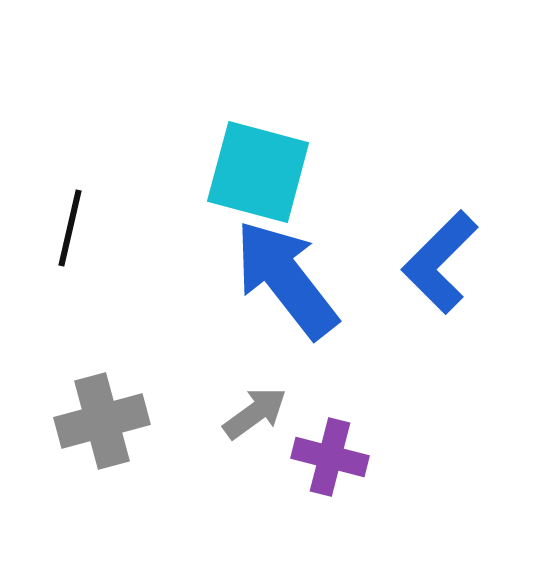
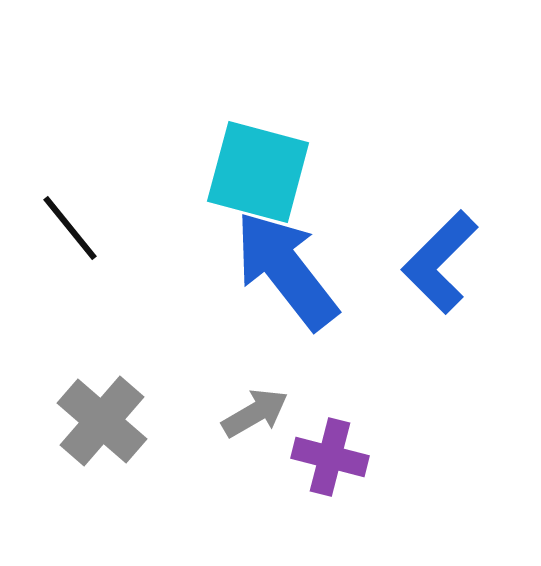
black line: rotated 52 degrees counterclockwise
blue arrow: moved 9 px up
gray arrow: rotated 6 degrees clockwise
gray cross: rotated 34 degrees counterclockwise
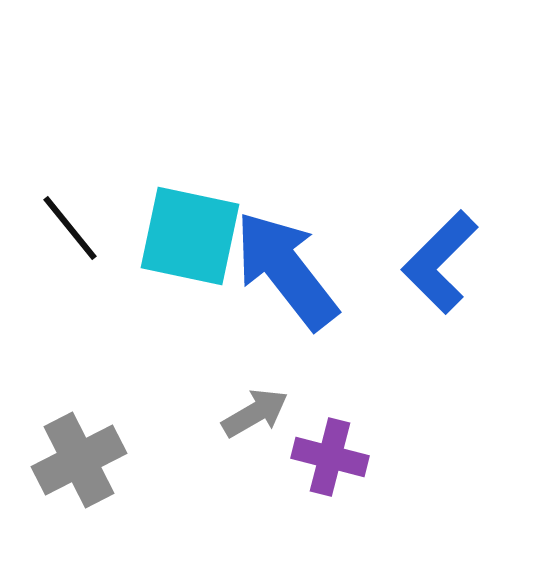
cyan square: moved 68 px left, 64 px down; rotated 3 degrees counterclockwise
gray cross: moved 23 px left, 39 px down; rotated 22 degrees clockwise
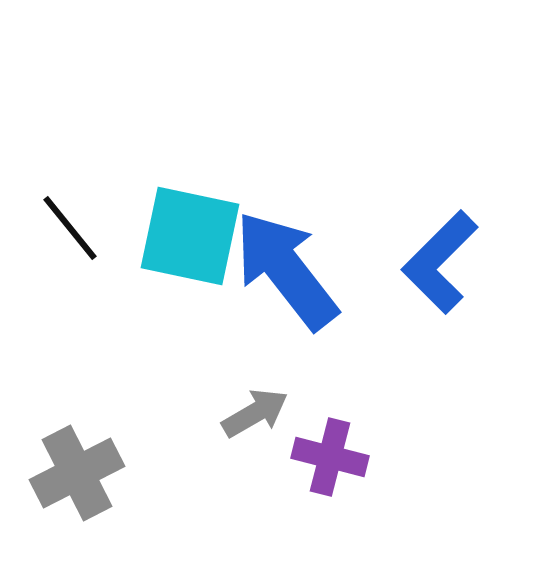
gray cross: moved 2 px left, 13 px down
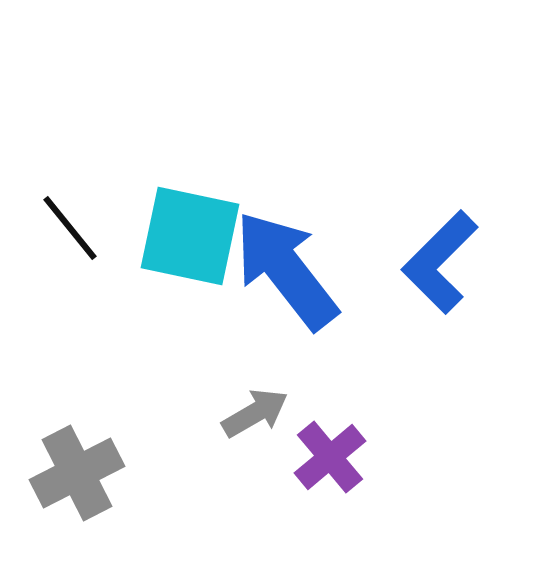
purple cross: rotated 36 degrees clockwise
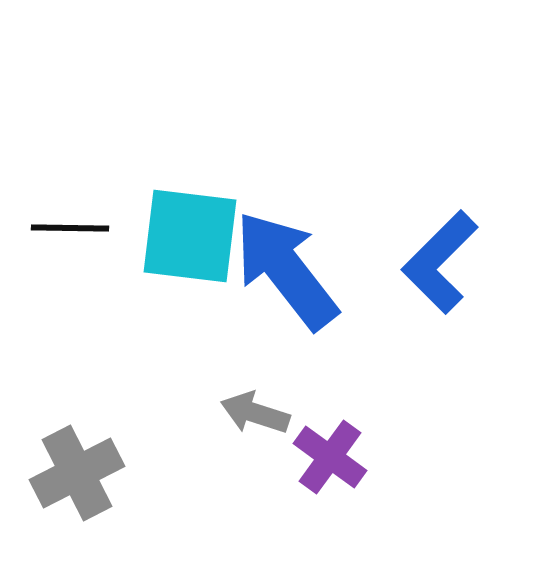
black line: rotated 50 degrees counterclockwise
cyan square: rotated 5 degrees counterclockwise
gray arrow: rotated 132 degrees counterclockwise
purple cross: rotated 14 degrees counterclockwise
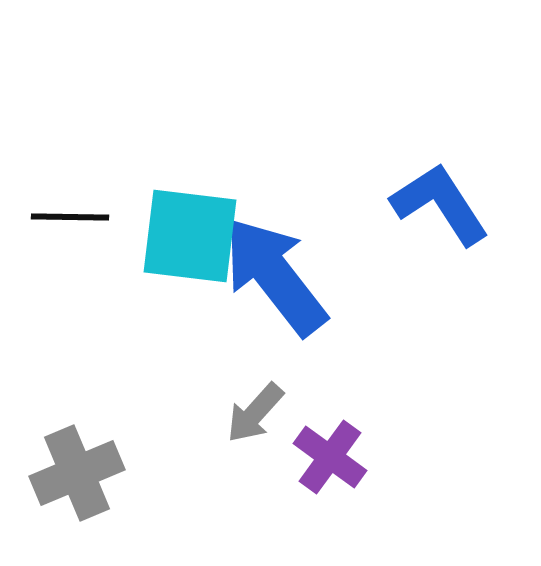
black line: moved 11 px up
blue L-shape: moved 58 px up; rotated 102 degrees clockwise
blue arrow: moved 11 px left, 6 px down
gray arrow: rotated 66 degrees counterclockwise
gray cross: rotated 4 degrees clockwise
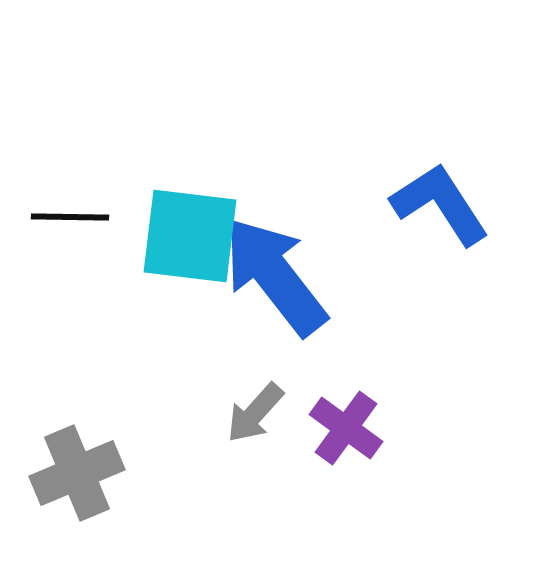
purple cross: moved 16 px right, 29 px up
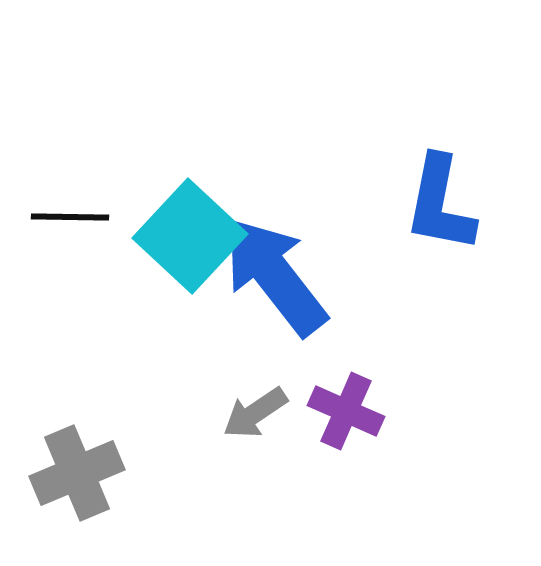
blue L-shape: rotated 136 degrees counterclockwise
cyan square: rotated 36 degrees clockwise
gray arrow: rotated 14 degrees clockwise
purple cross: moved 17 px up; rotated 12 degrees counterclockwise
